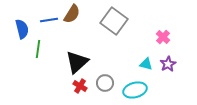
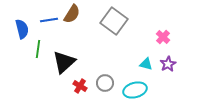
black triangle: moved 13 px left
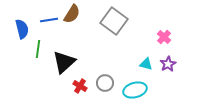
pink cross: moved 1 px right
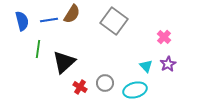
blue semicircle: moved 8 px up
cyan triangle: moved 2 px down; rotated 32 degrees clockwise
red cross: moved 1 px down
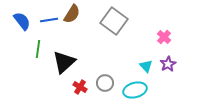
blue semicircle: rotated 24 degrees counterclockwise
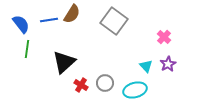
blue semicircle: moved 1 px left, 3 px down
green line: moved 11 px left
red cross: moved 1 px right, 2 px up
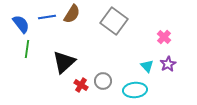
blue line: moved 2 px left, 3 px up
cyan triangle: moved 1 px right
gray circle: moved 2 px left, 2 px up
cyan ellipse: rotated 10 degrees clockwise
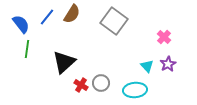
blue line: rotated 42 degrees counterclockwise
gray circle: moved 2 px left, 2 px down
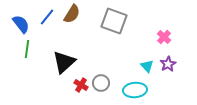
gray square: rotated 16 degrees counterclockwise
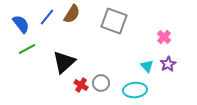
green line: rotated 54 degrees clockwise
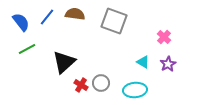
brown semicircle: moved 3 px right; rotated 114 degrees counterclockwise
blue semicircle: moved 2 px up
cyan triangle: moved 4 px left, 4 px up; rotated 16 degrees counterclockwise
